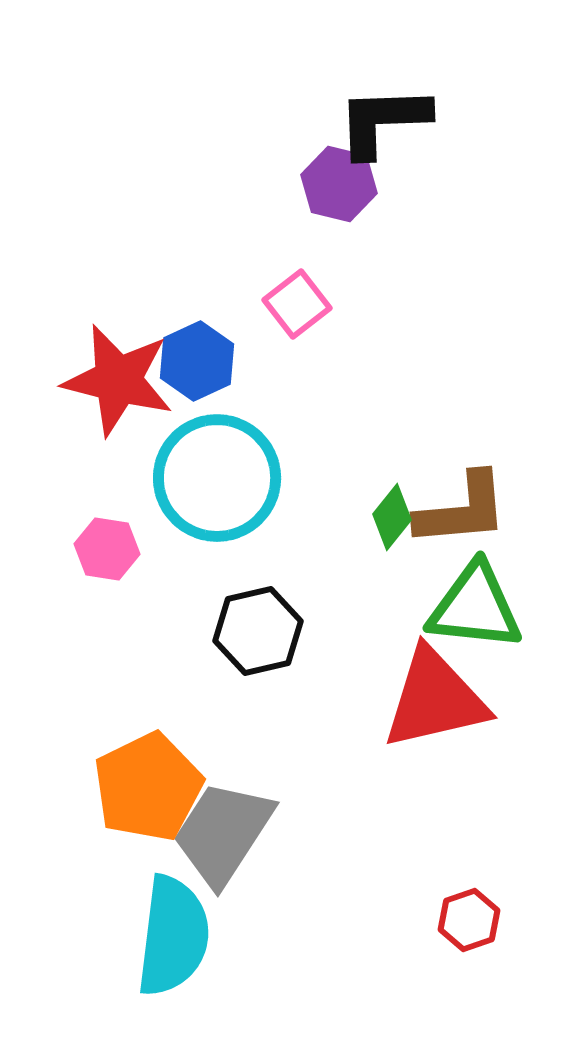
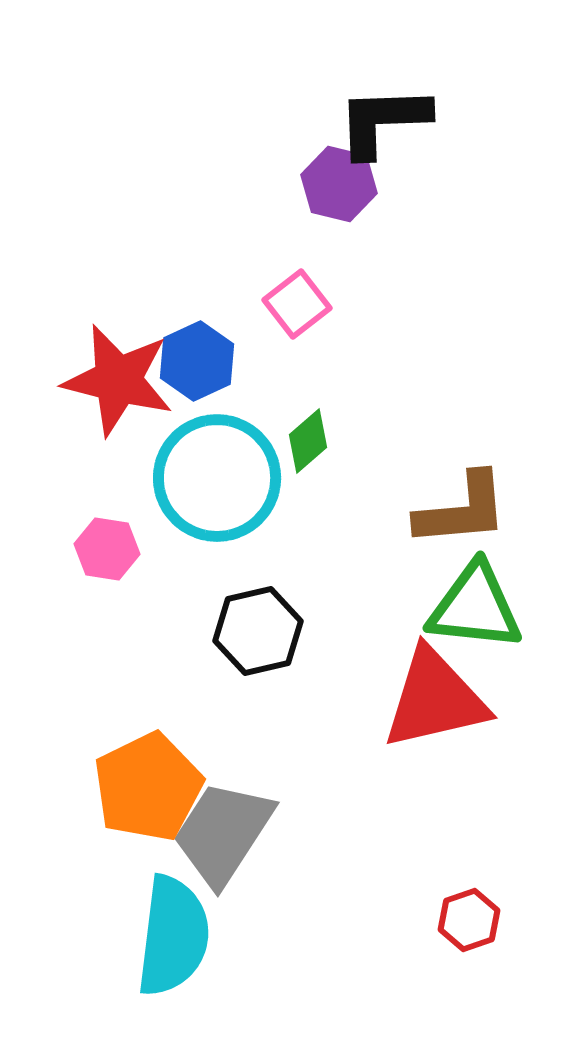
green diamond: moved 84 px left, 76 px up; rotated 10 degrees clockwise
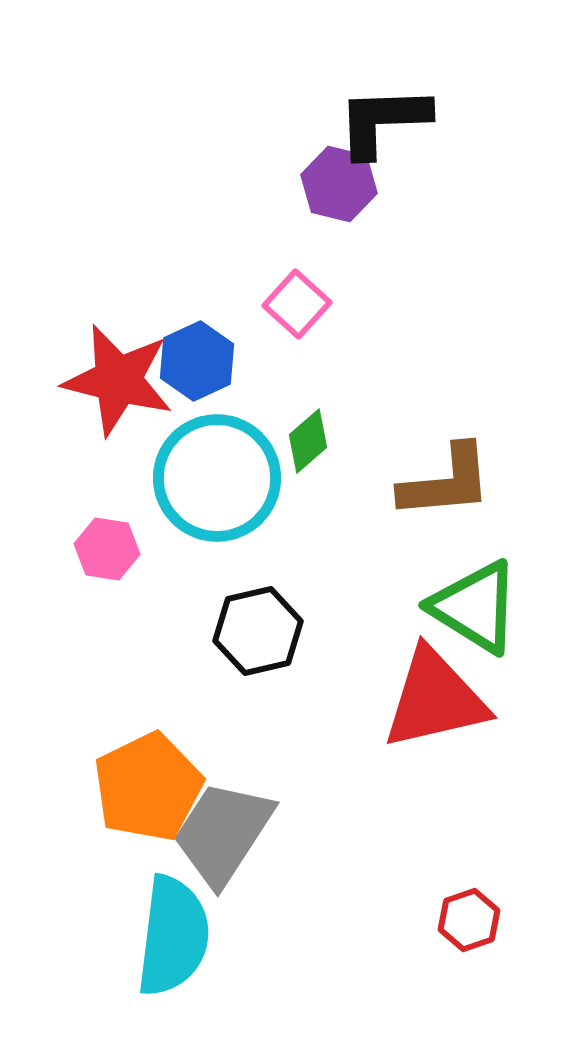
pink square: rotated 10 degrees counterclockwise
brown L-shape: moved 16 px left, 28 px up
green triangle: rotated 26 degrees clockwise
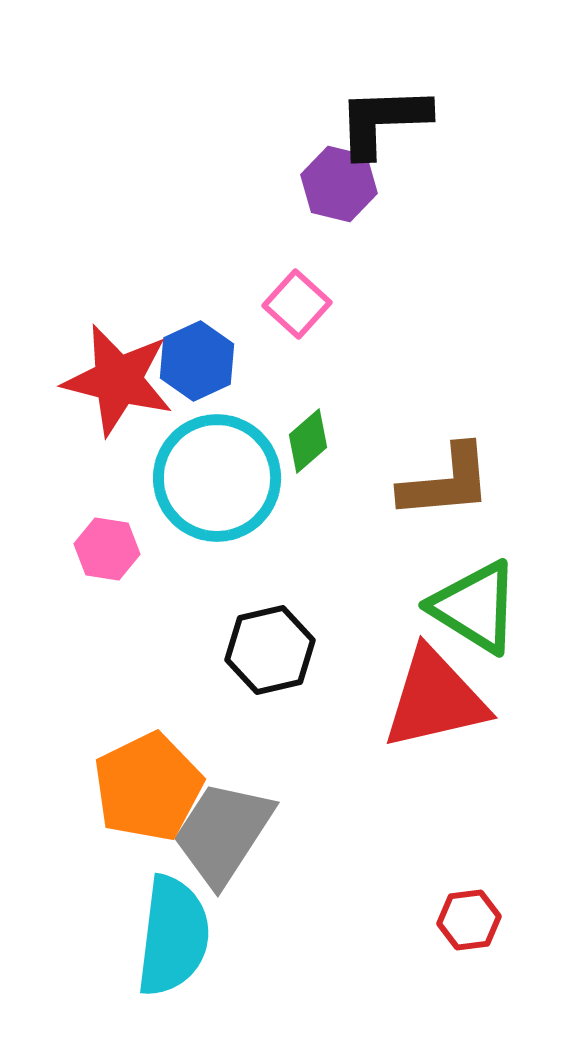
black hexagon: moved 12 px right, 19 px down
red hexagon: rotated 12 degrees clockwise
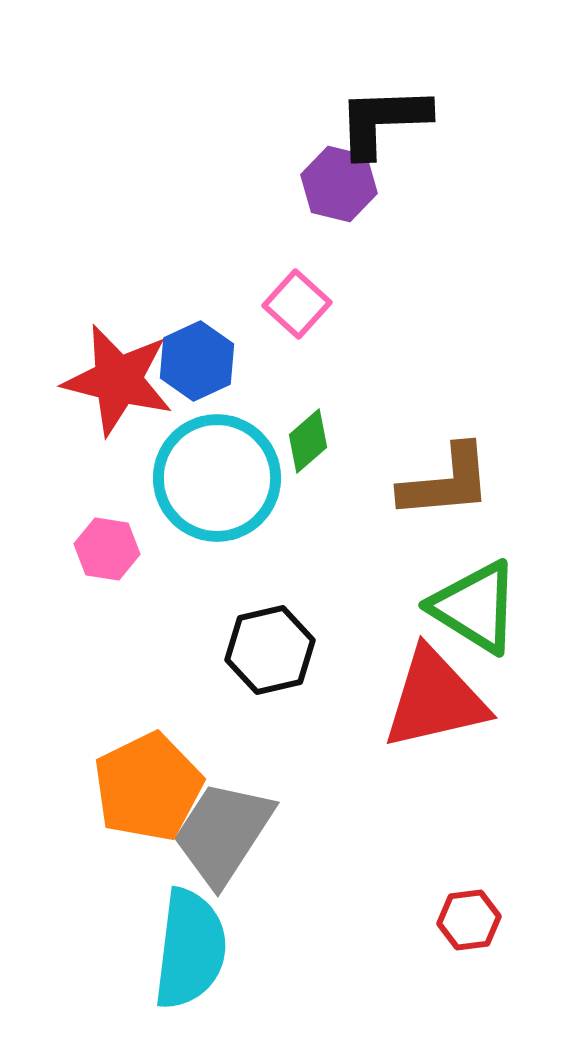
cyan semicircle: moved 17 px right, 13 px down
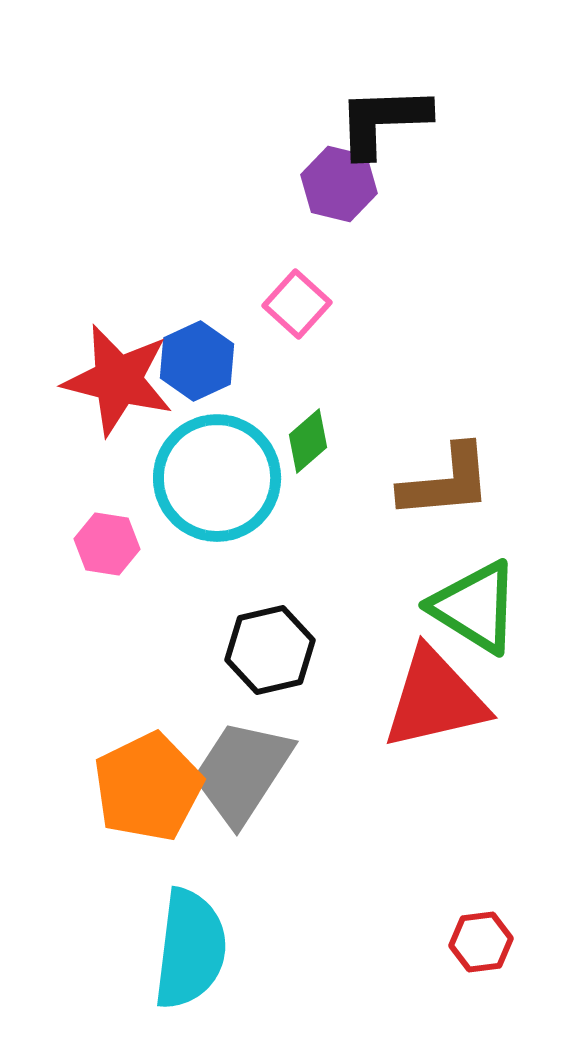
pink hexagon: moved 5 px up
gray trapezoid: moved 19 px right, 61 px up
red hexagon: moved 12 px right, 22 px down
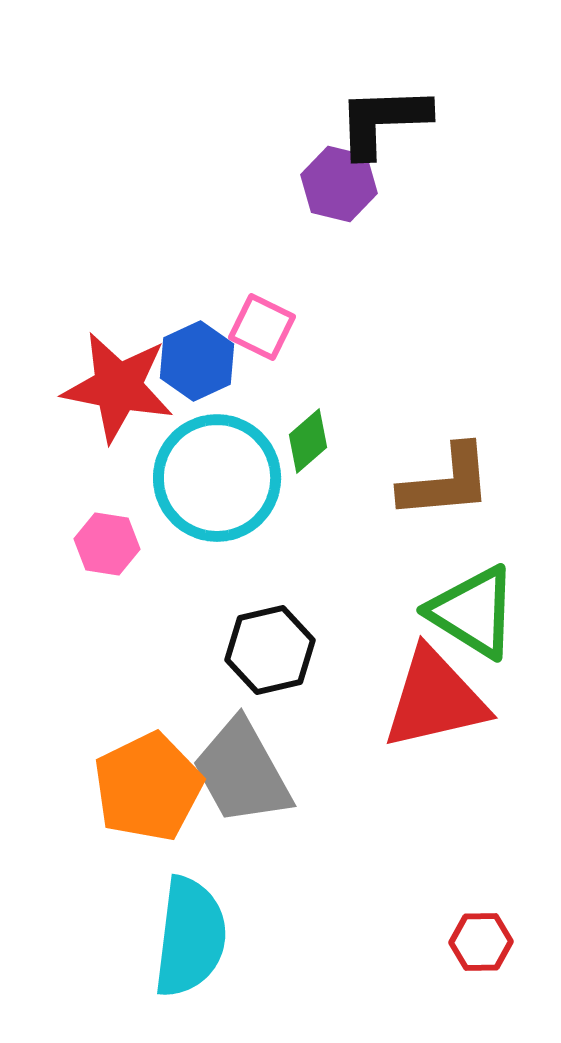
pink square: moved 35 px left, 23 px down; rotated 16 degrees counterclockwise
red star: moved 7 px down; rotated 3 degrees counterclockwise
green triangle: moved 2 px left, 5 px down
gray trapezoid: rotated 62 degrees counterclockwise
red hexagon: rotated 6 degrees clockwise
cyan semicircle: moved 12 px up
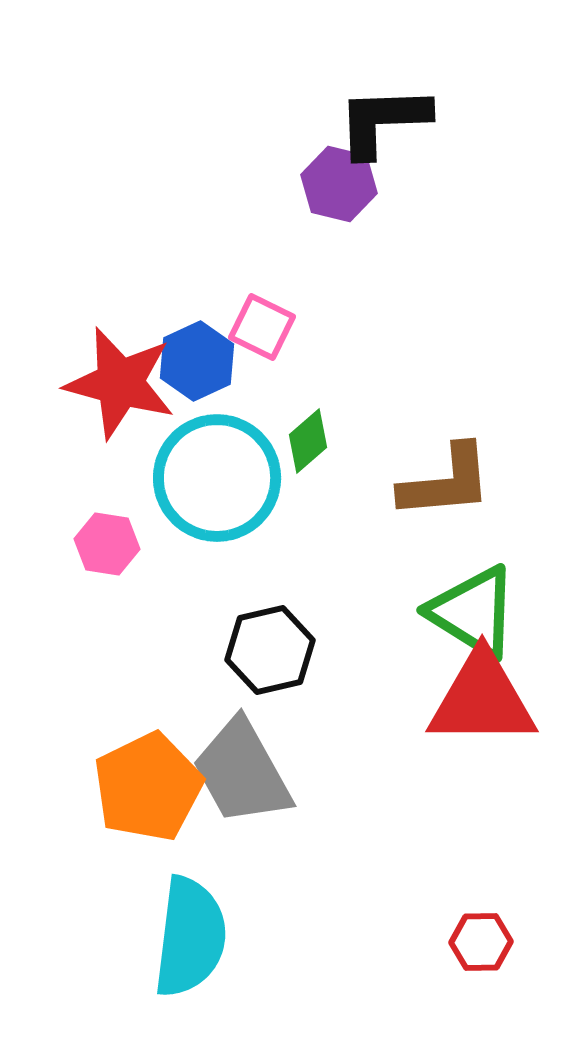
red star: moved 2 px right, 4 px up; rotated 4 degrees clockwise
red triangle: moved 47 px right; rotated 13 degrees clockwise
